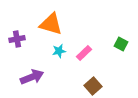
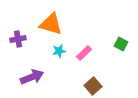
purple cross: moved 1 px right
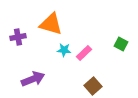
purple cross: moved 2 px up
cyan star: moved 5 px right, 1 px up; rotated 16 degrees clockwise
purple arrow: moved 1 px right, 2 px down
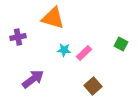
orange triangle: moved 2 px right, 6 px up
purple arrow: rotated 15 degrees counterclockwise
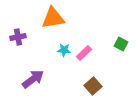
orange triangle: rotated 25 degrees counterclockwise
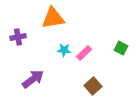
green square: moved 4 px down
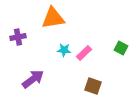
brown square: rotated 30 degrees counterclockwise
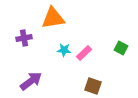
purple cross: moved 6 px right, 1 px down
purple arrow: moved 2 px left, 2 px down
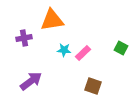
orange triangle: moved 1 px left, 2 px down
pink rectangle: moved 1 px left
